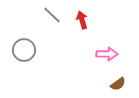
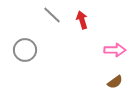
gray circle: moved 1 px right
pink arrow: moved 8 px right, 4 px up
brown semicircle: moved 3 px left, 2 px up
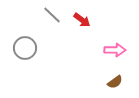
red arrow: rotated 144 degrees clockwise
gray circle: moved 2 px up
